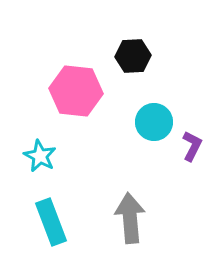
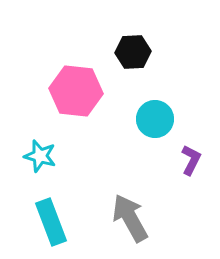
black hexagon: moved 4 px up
cyan circle: moved 1 px right, 3 px up
purple L-shape: moved 1 px left, 14 px down
cyan star: rotated 12 degrees counterclockwise
gray arrow: rotated 24 degrees counterclockwise
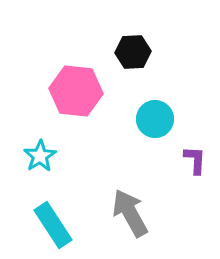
cyan star: rotated 24 degrees clockwise
purple L-shape: moved 4 px right; rotated 24 degrees counterclockwise
gray arrow: moved 5 px up
cyan rectangle: moved 2 px right, 3 px down; rotated 12 degrees counterclockwise
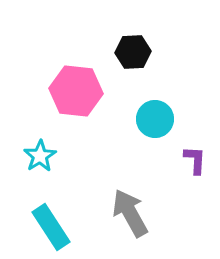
cyan rectangle: moved 2 px left, 2 px down
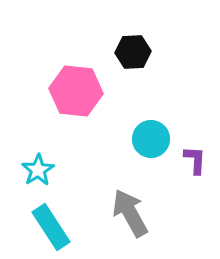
cyan circle: moved 4 px left, 20 px down
cyan star: moved 2 px left, 14 px down
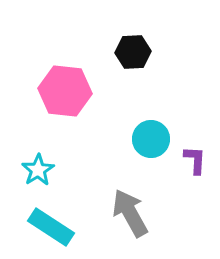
pink hexagon: moved 11 px left
cyan rectangle: rotated 24 degrees counterclockwise
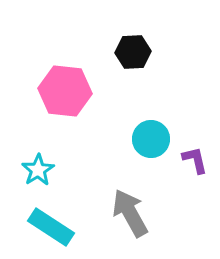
purple L-shape: rotated 16 degrees counterclockwise
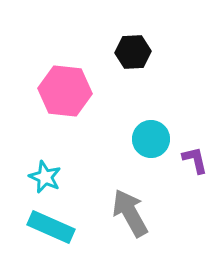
cyan star: moved 7 px right, 7 px down; rotated 16 degrees counterclockwise
cyan rectangle: rotated 9 degrees counterclockwise
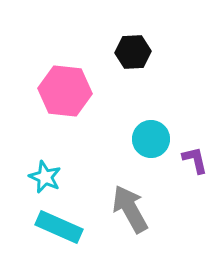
gray arrow: moved 4 px up
cyan rectangle: moved 8 px right
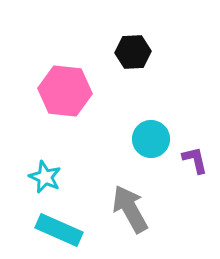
cyan rectangle: moved 3 px down
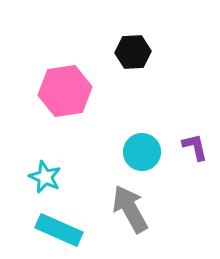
pink hexagon: rotated 15 degrees counterclockwise
cyan circle: moved 9 px left, 13 px down
purple L-shape: moved 13 px up
